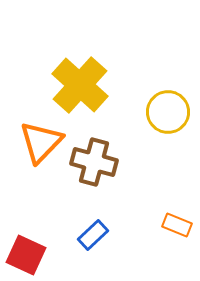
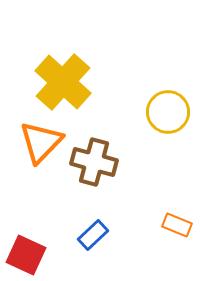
yellow cross: moved 17 px left, 3 px up
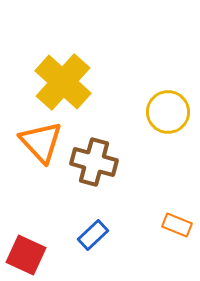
orange triangle: rotated 27 degrees counterclockwise
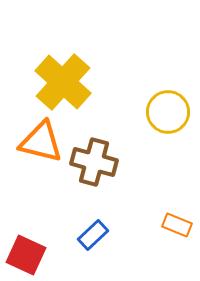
orange triangle: rotated 33 degrees counterclockwise
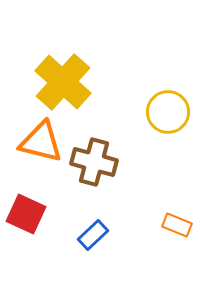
red square: moved 41 px up
